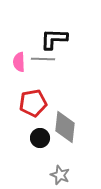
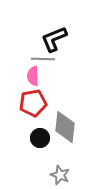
black L-shape: rotated 24 degrees counterclockwise
pink semicircle: moved 14 px right, 14 px down
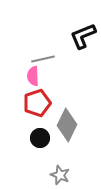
black L-shape: moved 29 px right, 3 px up
gray line: rotated 15 degrees counterclockwise
red pentagon: moved 4 px right; rotated 8 degrees counterclockwise
gray diamond: moved 2 px right, 2 px up; rotated 20 degrees clockwise
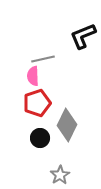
gray star: rotated 18 degrees clockwise
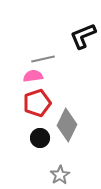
pink semicircle: rotated 84 degrees clockwise
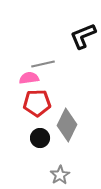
gray line: moved 5 px down
pink semicircle: moved 4 px left, 2 px down
red pentagon: rotated 16 degrees clockwise
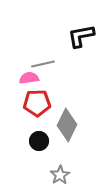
black L-shape: moved 2 px left; rotated 12 degrees clockwise
black circle: moved 1 px left, 3 px down
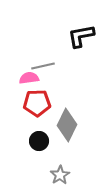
gray line: moved 2 px down
